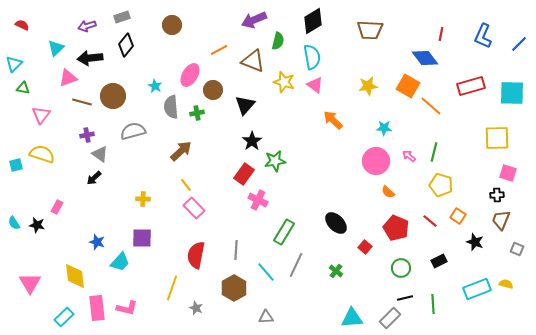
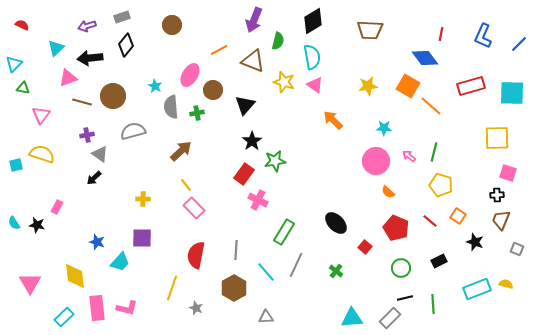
purple arrow at (254, 20): rotated 45 degrees counterclockwise
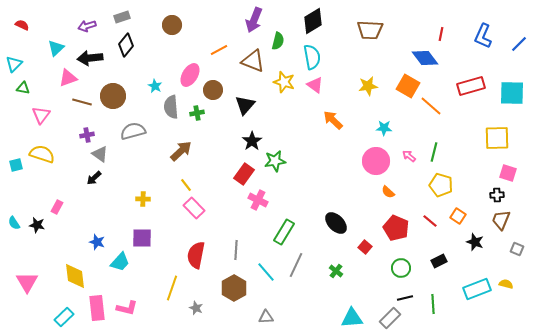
pink triangle at (30, 283): moved 3 px left, 1 px up
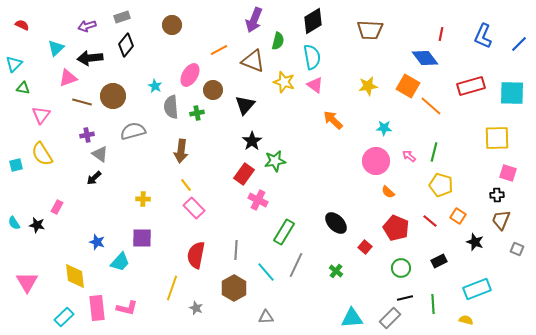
brown arrow at (181, 151): rotated 140 degrees clockwise
yellow semicircle at (42, 154): rotated 140 degrees counterclockwise
yellow semicircle at (506, 284): moved 40 px left, 36 px down
